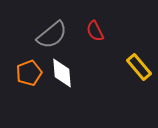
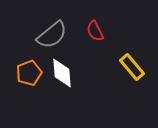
yellow rectangle: moved 7 px left
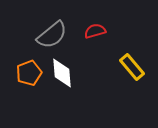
red semicircle: rotated 100 degrees clockwise
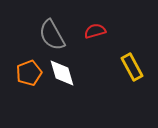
gray semicircle: rotated 100 degrees clockwise
yellow rectangle: rotated 12 degrees clockwise
white diamond: rotated 12 degrees counterclockwise
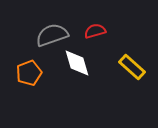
gray semicircle: rotated 100 degrees clockwise
yellow rectangle: rotated 20 degrees counterclockwise
white diamond: moved 15 px right, 10 px up
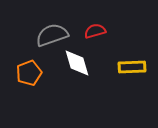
yellow rectangle: rotated 44 degrees counterclockwise
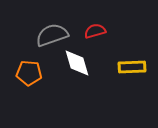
orange pentagon: rotated 25 degrees clockwise
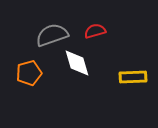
yellow rectangle: moved 1 px right, 10 px down
orange pentagon: rotated 20 degrees counterclockwise
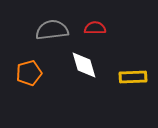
red semicircle: moved 3 px up; rotated 15 degrees clockwise
gray semicircle: moved 5 px up; rotated 12 degrees clockwise
white diamond: moved 7 px right, 2 px down
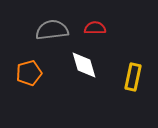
yellow rectangle: rotated 76 degrees counterclockwise
